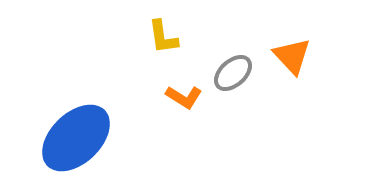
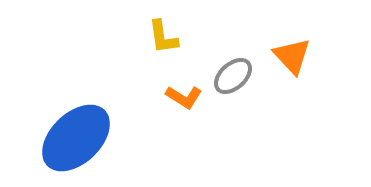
gray ellipse: moved 3 px down
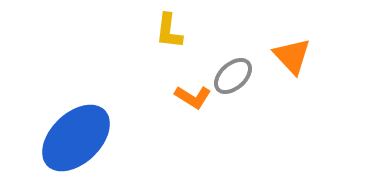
yellow L-shape: moved 6 px right, 6 px up; rotated 15 degrees clockwise
orange L-shape: moved 9 px right
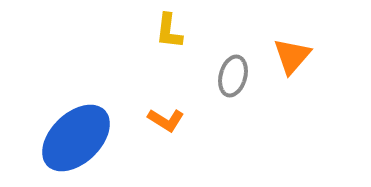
orange triangle: rotated 24 degrees clockwise
gray ellipse: rotated 33 degrees counterclockwise
orange L-shape: moved 27 px left, 23 px down
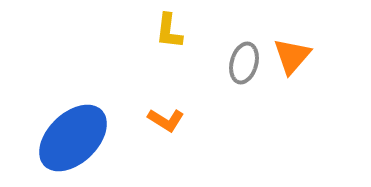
gray ellipse: moved 11 px right, 13 px up
blue ellipse: moved 3 px left
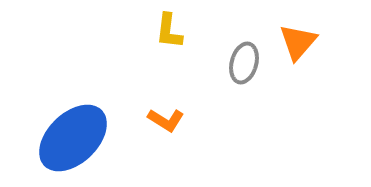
orange triangle: moved 6 px right, 14 px up
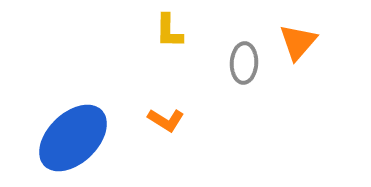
yellow L-shape: rotated 6 degrees counterclockwise
gray ellipse: rotated 12 degrees counterclockwise
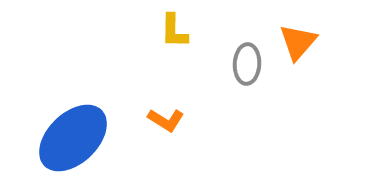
yellow L-shape: moved 5 px right
gray ellipse: moved 3 px right, 1 px down
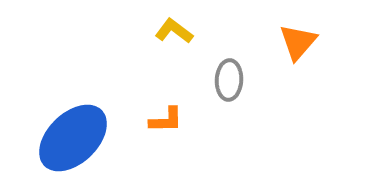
yellow L-shape: rotated 126 degrees clockwise
gray ellipse: moved 18 px left, 16 px down
orange L-shape: rotated 33 degrees counterclockwise
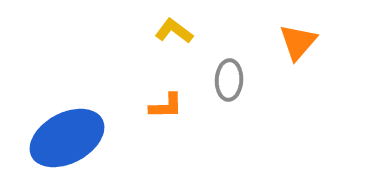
orange L-shape: moved 14 px up
blue ellipse: moved 6 px left; rotated 16 degrees clockwise
